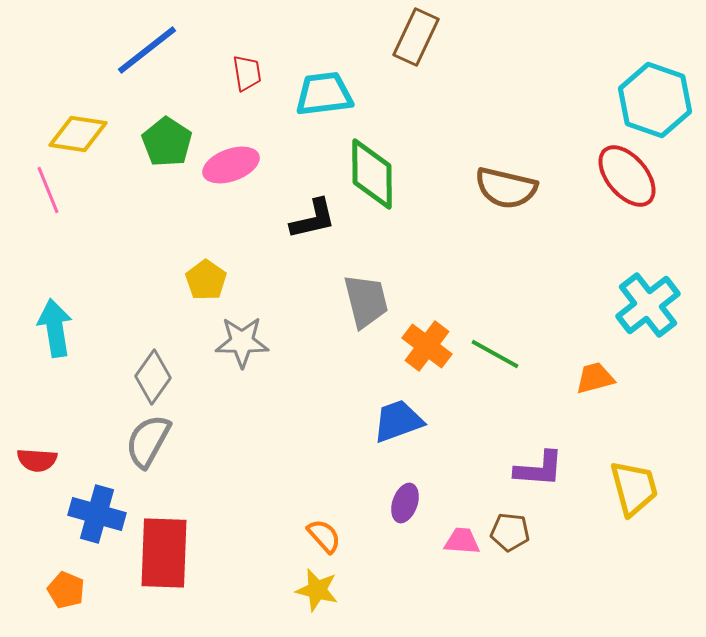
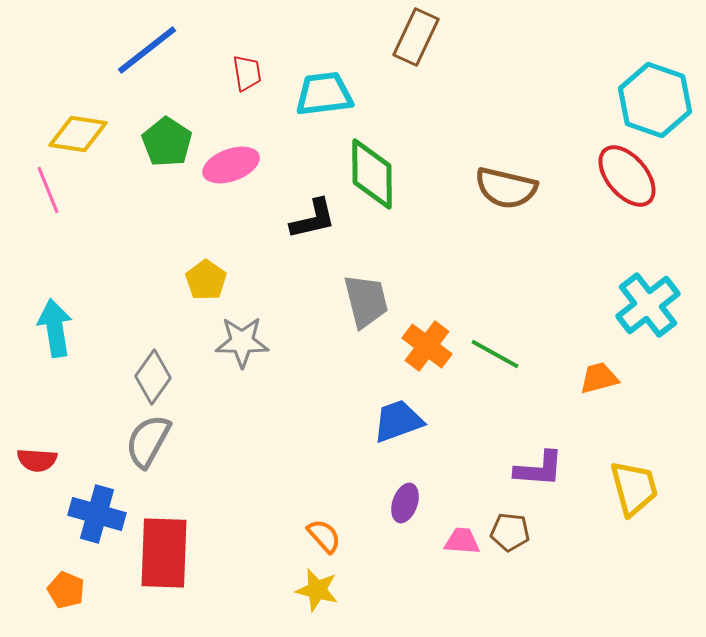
orange trapezoid: moved 4 px right
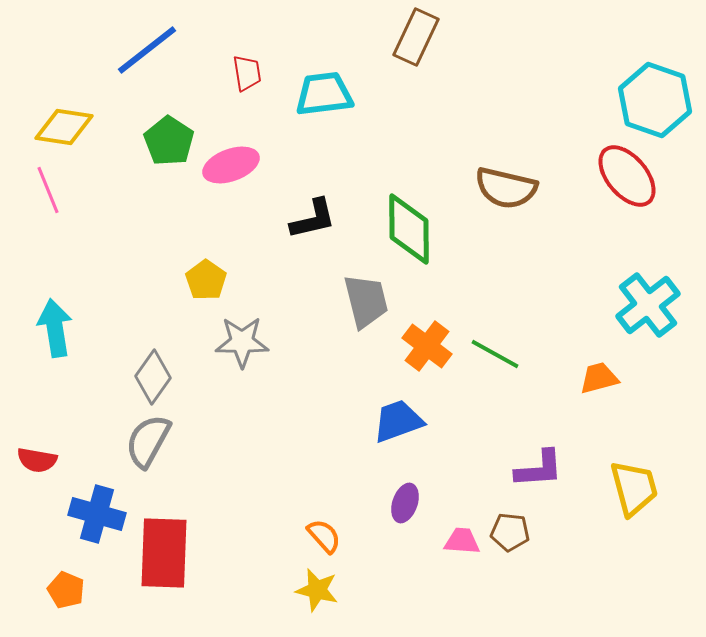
yellow diamond: moved 14 px left, 7 px up
green pentagon: moved 2 px right, 1 px up
green diamond: moved 37 px right, 55 px down
red semicircle: rotated 6 degrees clockwise
purple L-shape: rotated 8 degrees counterclockwise
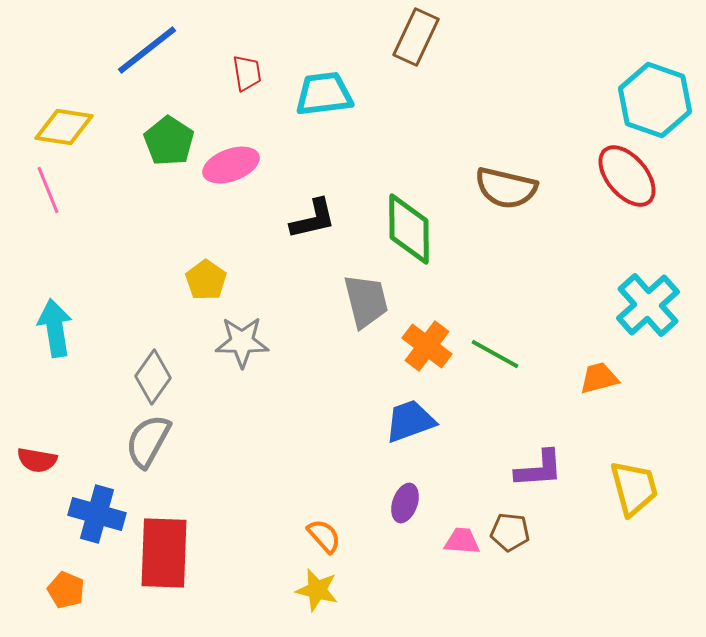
cyan cross: rotated 4 degrees counterclockwise
blue trapezoid: moved 12 px right
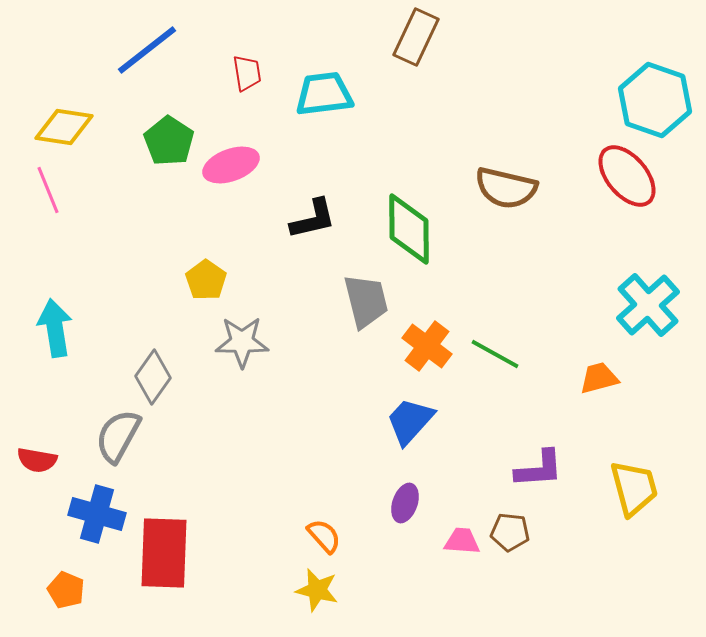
blue trapezoid: rotated 28 degrees counterclockwise
gray semicircle: moved 30 px left, 5 px up
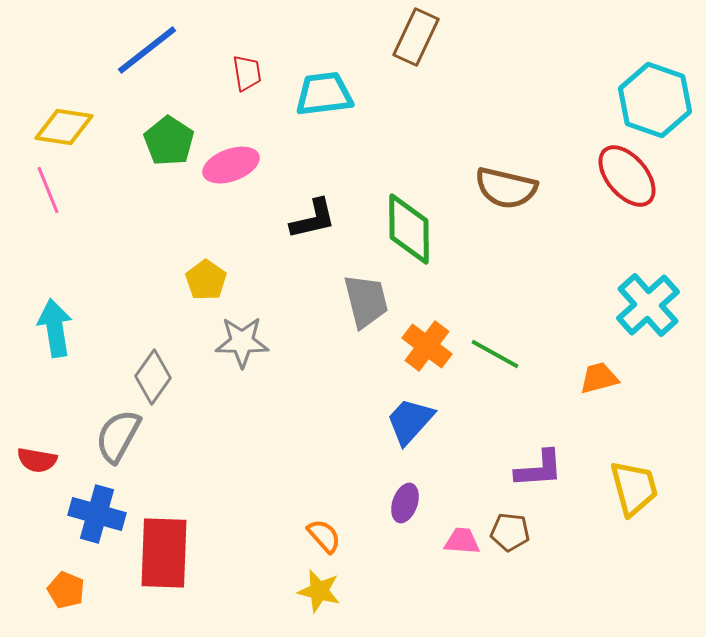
yellow star: moved 2 px right, 1 px down
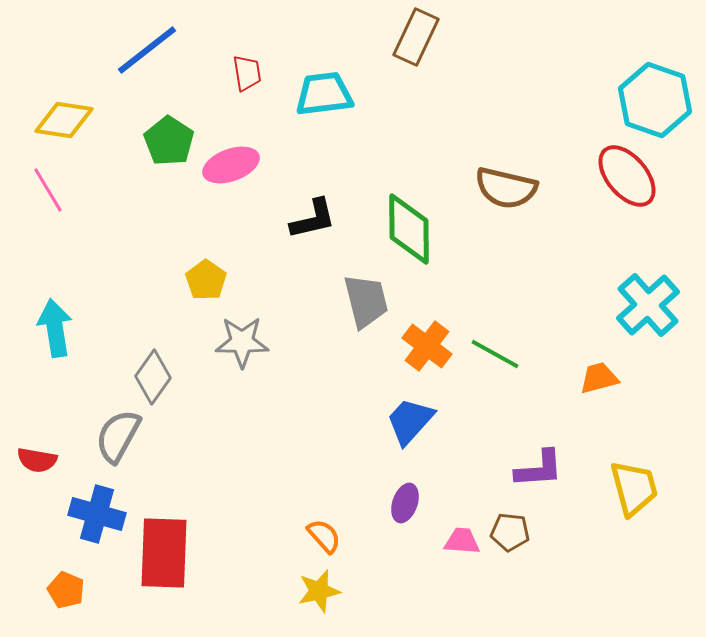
yellow diamond: moved 7 px up
pink line: rotated 9 degrees counterclockwise
yellow star: rotated 27 degrees counterclockwise
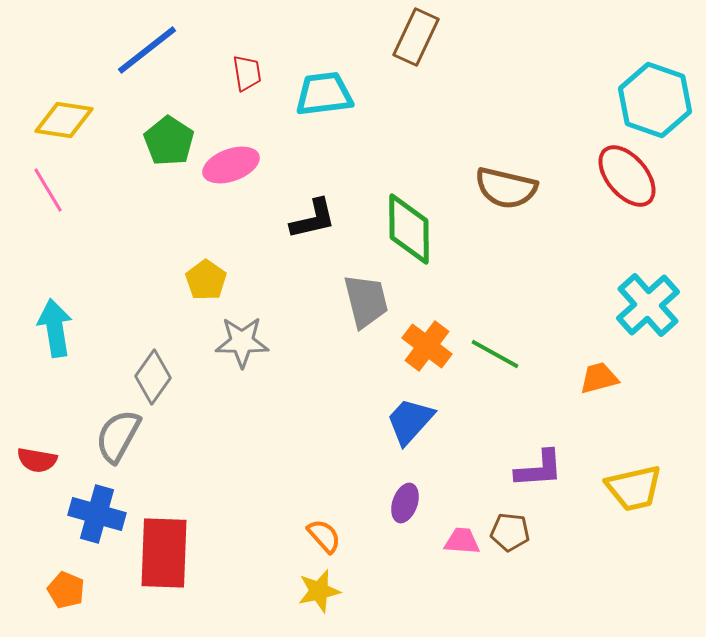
yellow trapezoid: rotated 92 degrees clockwise
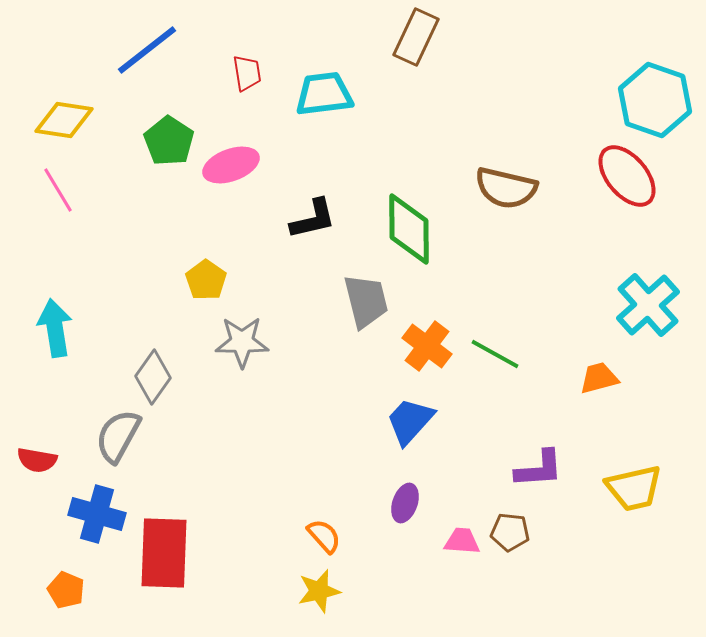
pink line: moved 10 px right
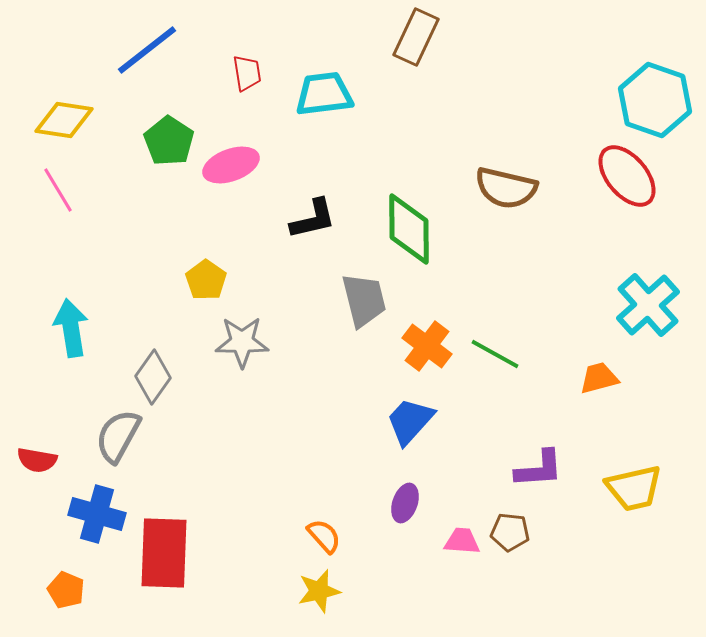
gray trapezoid: moved 2 px left, 1 px up
cyan arrow: moved 16 px right
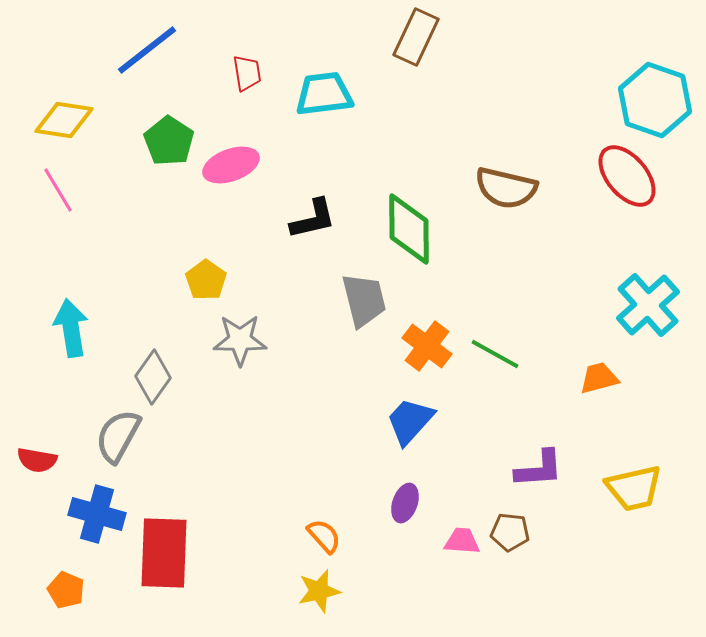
gray star: moved 2 px left, 2 px up
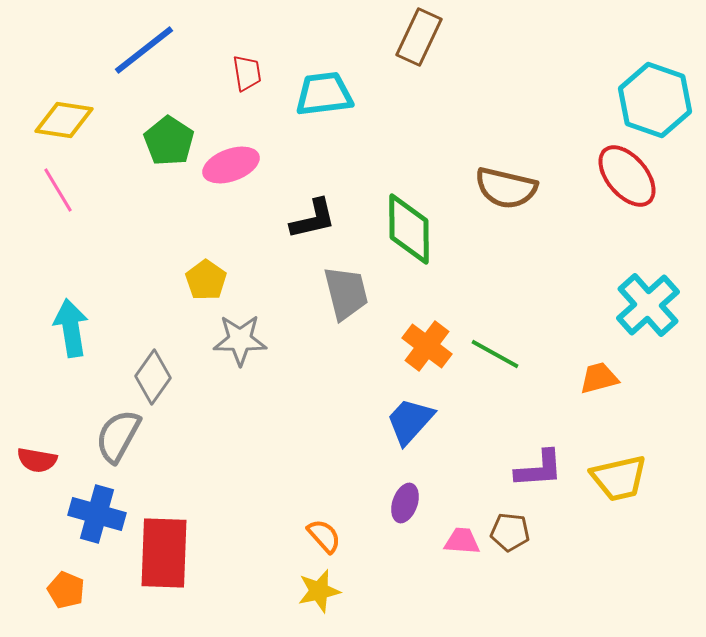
brown rectangle: moved 3 px right
blue line: moved 3 px left
gray trapezoid: moved 18 px left, 7 px up
yellow trapezoid: moved 15 px left, 10 px up
